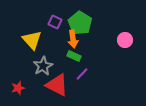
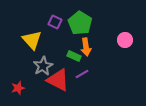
orange arrow: moved 13 px right, 8 px down
purple line: rotated 16 degrees clockwise
red triangle: moved 1 px right, 5 px up
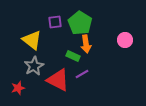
purple square: rotated 32 degrees counterclockwise
yellow triangle: rotated 10 degrees counterclockwise
orange arrow: moved 3 px up
green rectangle: moved 1 px left
gray star: moved 9 px left
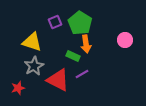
purple square: rotated 16 degrees counterclockwise
yellow triangle: moved 2 px down; rotated 20 degrees counterclockwise
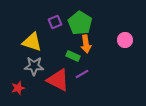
gray star: rotated 30 degrees clockwise
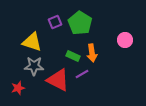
orange arrow: moved 6 px right, 9 px down
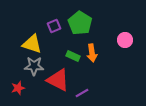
purple square: moved 1 px left, 4 px down
yellow triangle: moved 2 px down
purple line: moved 19 px down
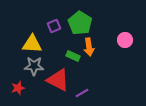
yellow triangle: rotated 15 degrees counterclockwise
orange arrow: moved 3 px left, 6 px up
